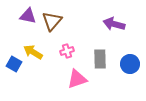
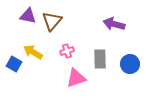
pink triangle: moved 1 px left, 1 px up
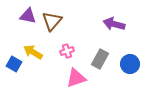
gray rectangle: rotated 30 degrees clockwise
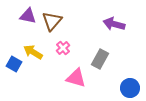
pink cross: moved 4 px left, 3 px up; rotated 24 degrees counterclockwise
blue circle: moved 24 px down
pink triangle: rotated 35 degrees clockwise
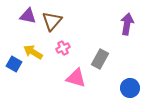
purple arrow: moved 13 px right; rotated 85 degrees clockwise
pink cross: rotated 16 degrees clockwise
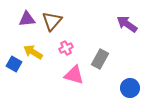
purple triangle: moved 1 px left, 3 px down; rotated 18 degrees counterclockwise
purple arrow: rotated 65 degrees counterclockwise
pink cross: moved 3 px right
pink triangle: moved 2 px left, 3 px up
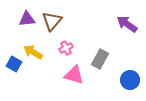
blue circle: moved 8 px up
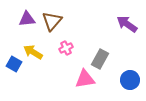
pink triangle: moved 11 px right, 4 px down; rotated 25 degrees counterclockwise
